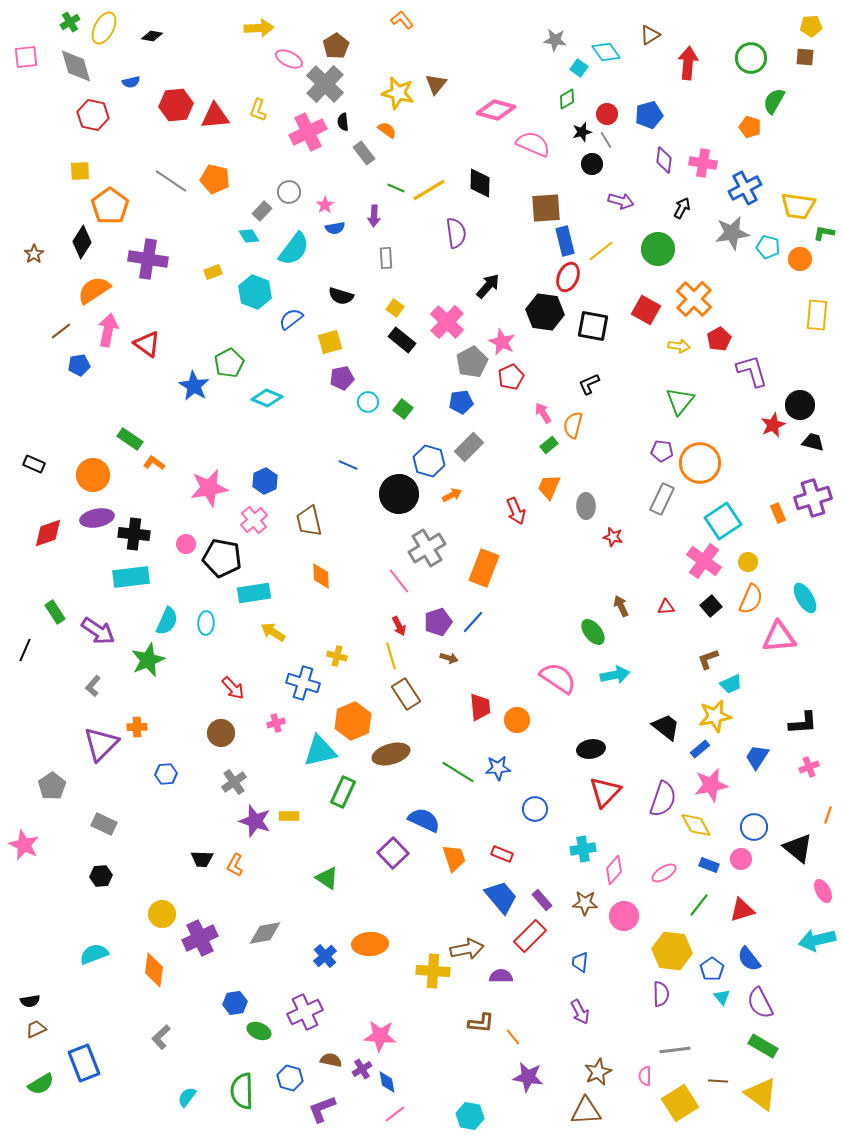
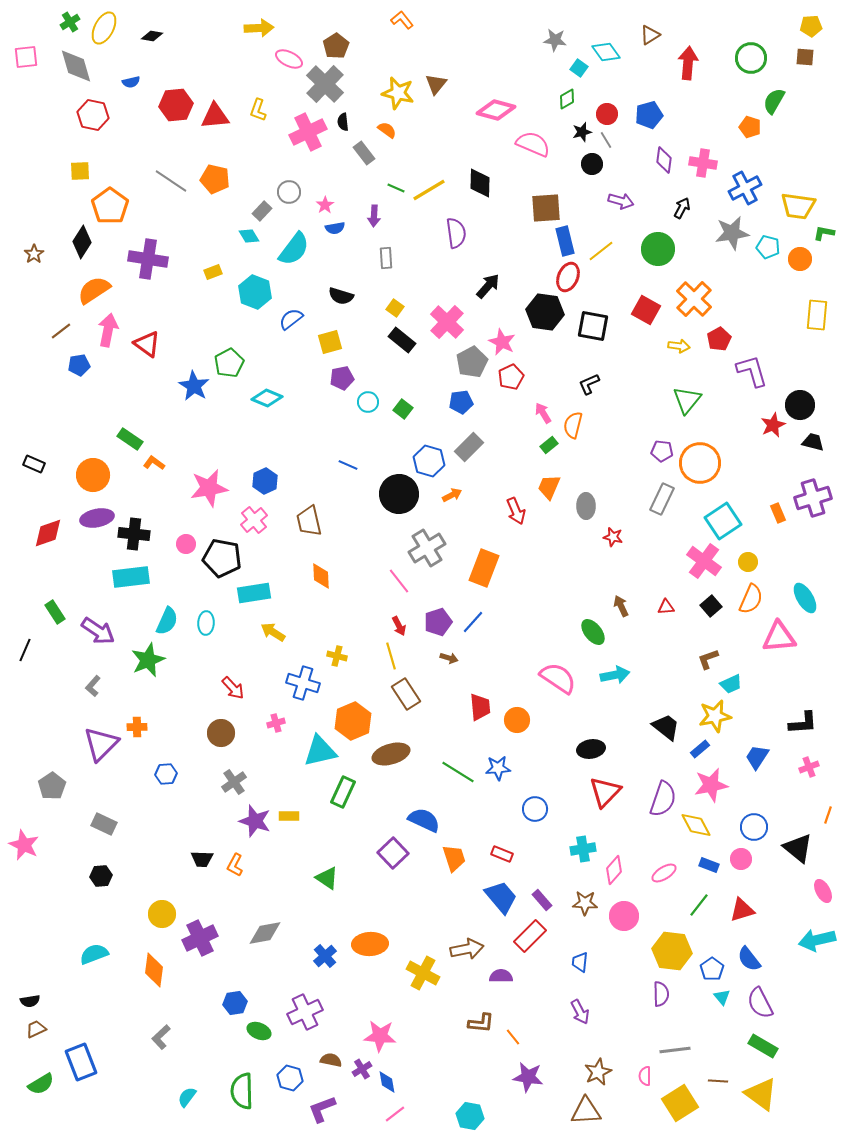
green triangle at (680, 401): moved 7 px right, 1 px up
yellow cross at (433, 971): moved 10 px left, 2 px down; rotated 24 degrees clockwise
blue rectangle at (84, 1063): moved 3 px left, 1 px up
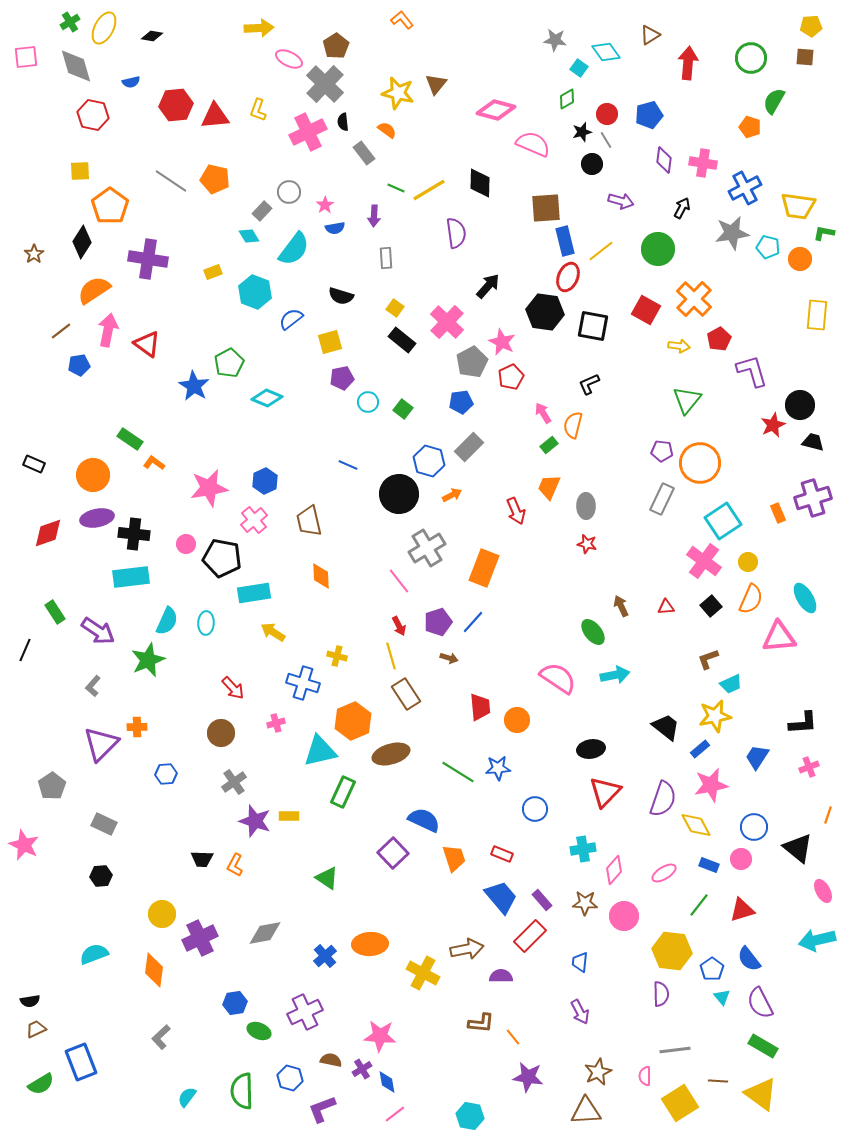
red star at (613, 537): moved 26 px left, 7 px down
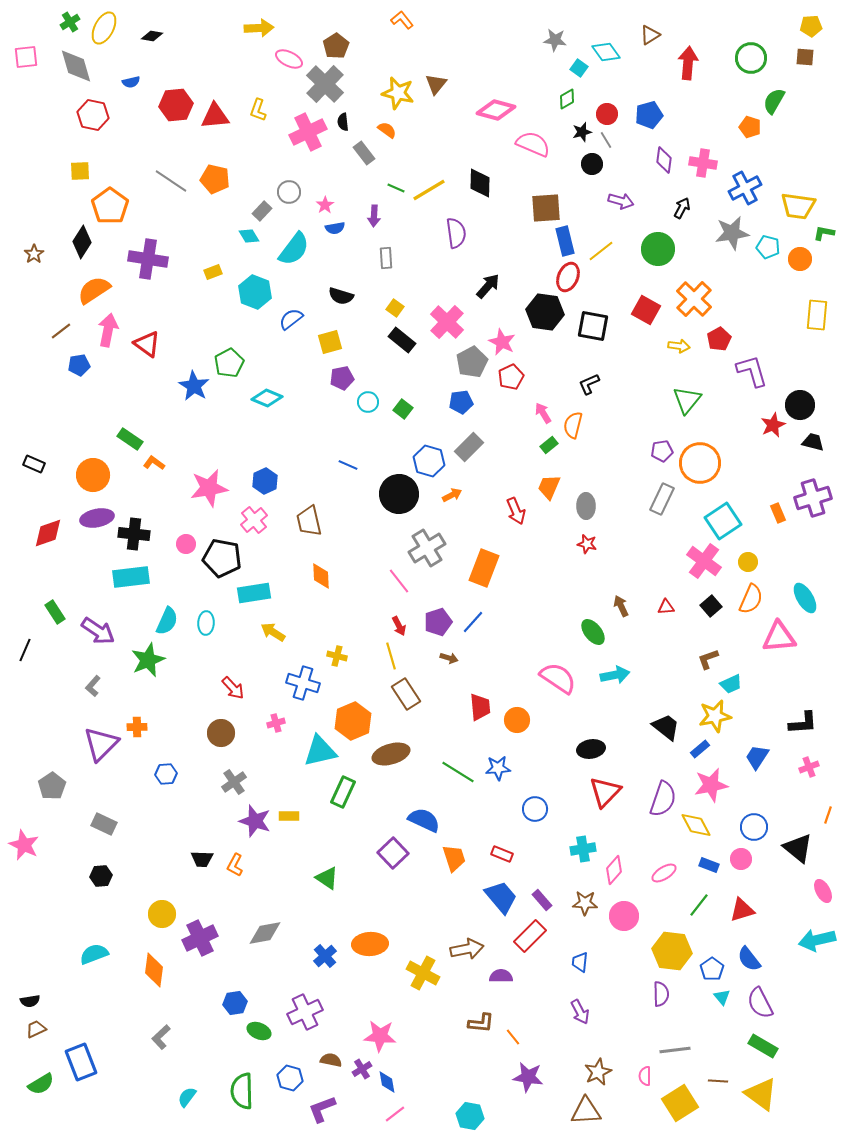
purple pentagon at (662, 451): rotated 15 degrees counterclockwise
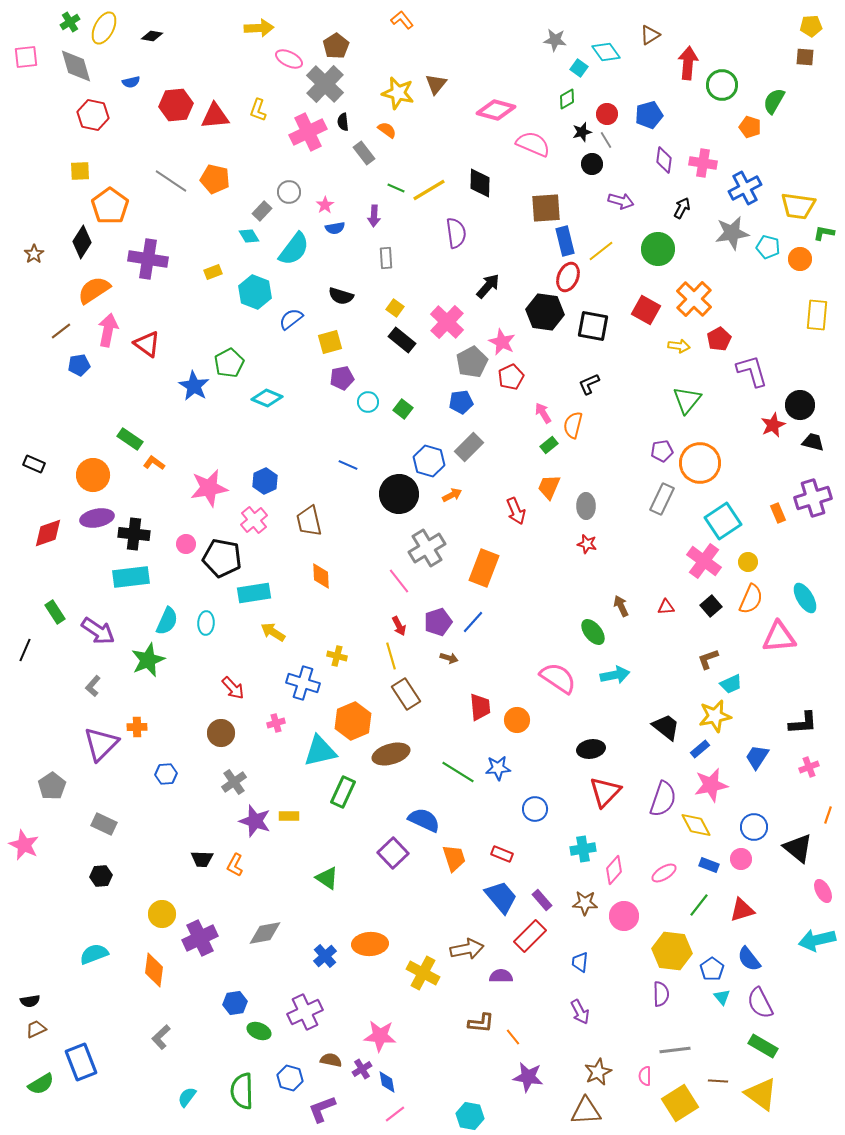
green circle at (751, 58): moved 29 px left, 27 px down
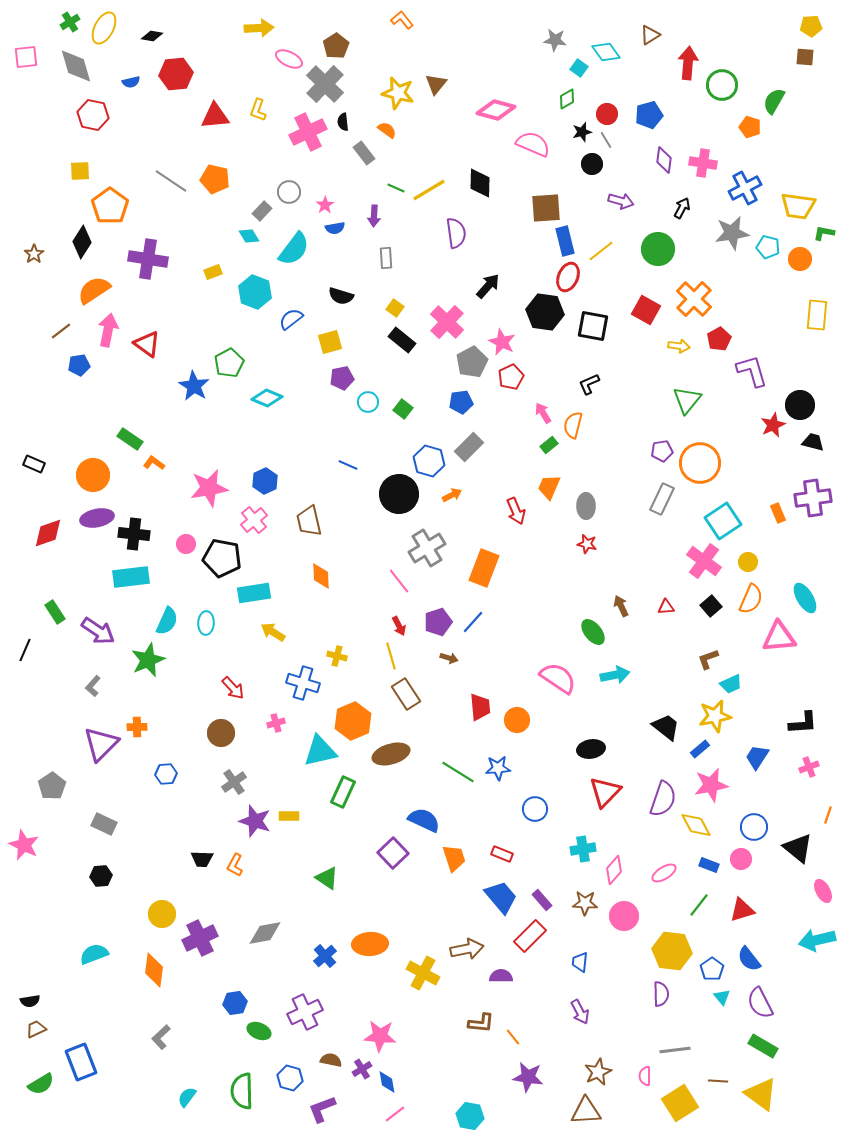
red hexagon at (176, 105): moved 31 px up
purple cross at (813, 498): rotated 9 degrees clockwise
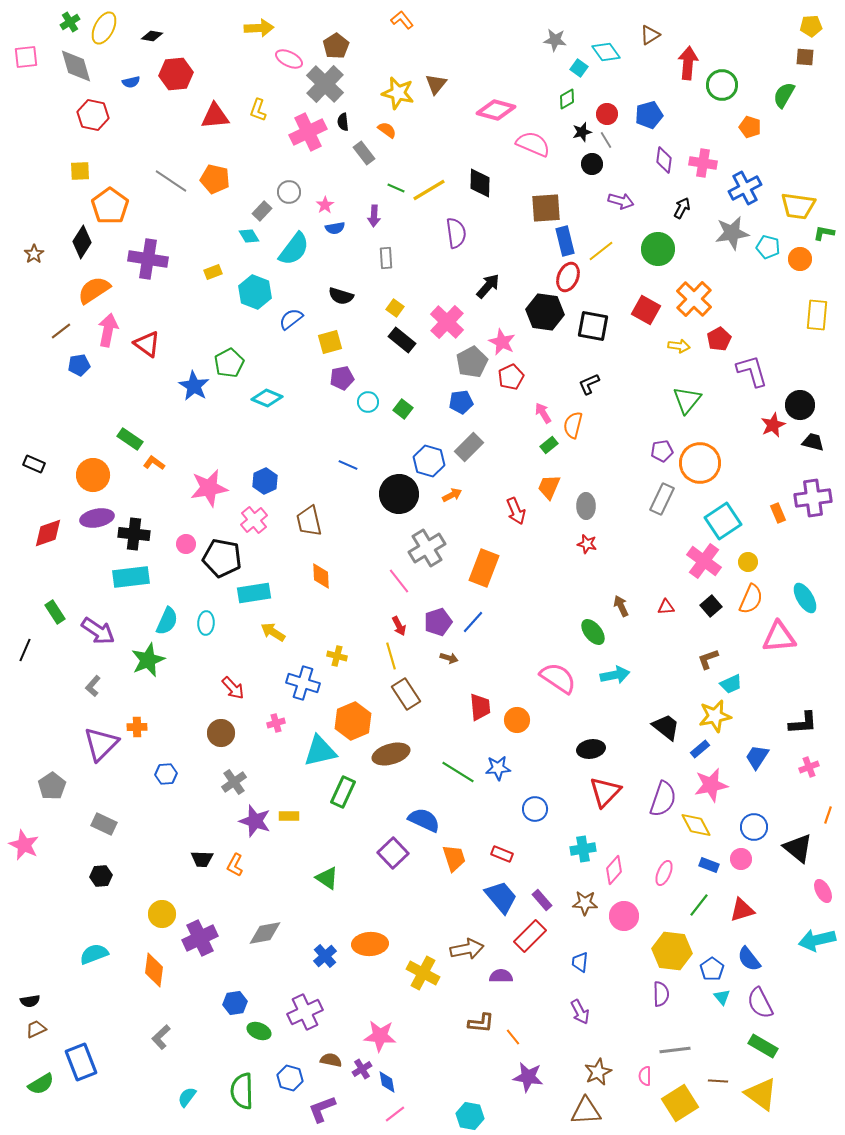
green semicircle at (774, 101): moved 10 px right, 6 px up
pink ellipse at (664, 873): rotated 35 degrees counterclockwise
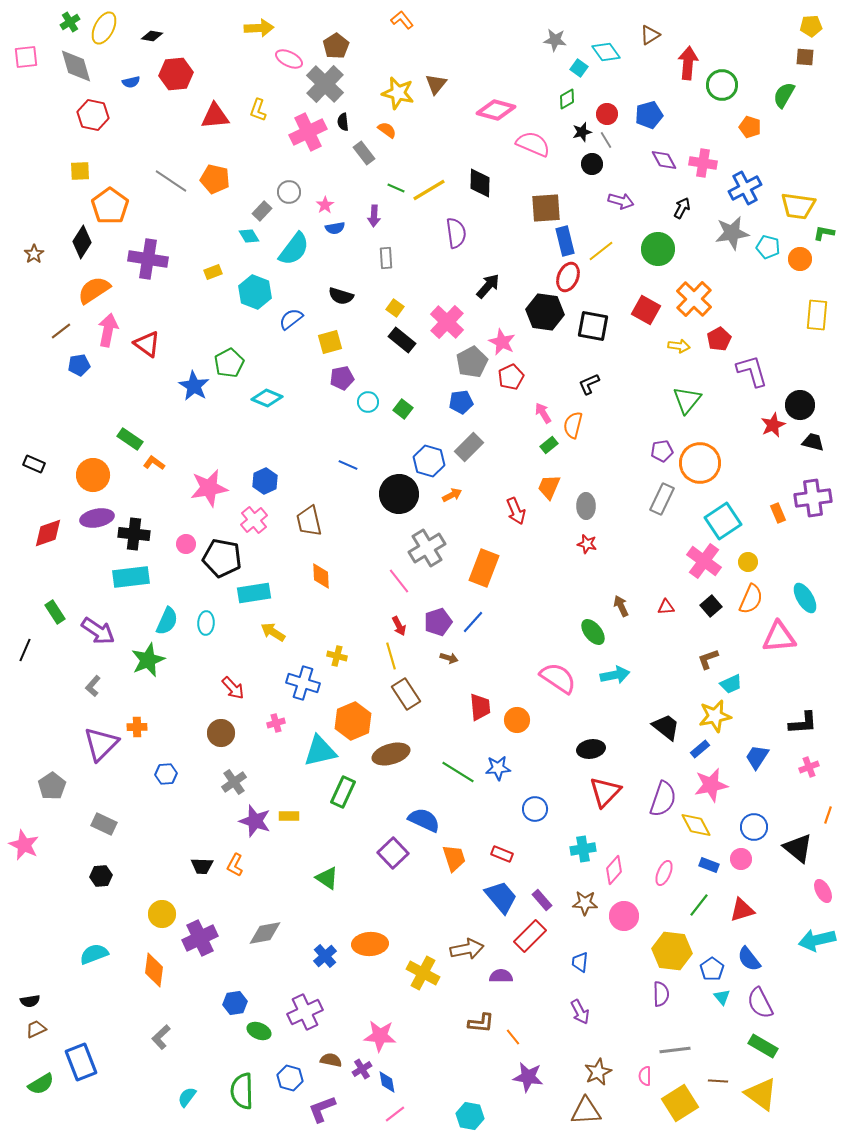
purple diamond at (664, 160): rotated 36 degrees counterclockwise
black trapezoid at (202, 859): moved 7 px down
